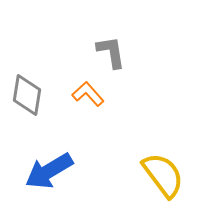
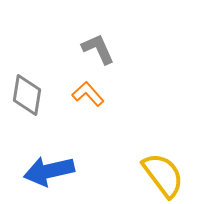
gray L-shape: moved 13 px left, 3 px up; rotated 15 degrees counterclockwise
blue arrow: rotated 18 degrees clockwise
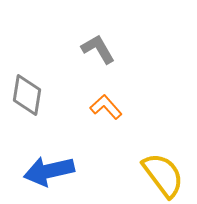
gray L-shape: rotated 6 degrees counterclockwise
orange L-shape: moved 18 px right, 13 px down
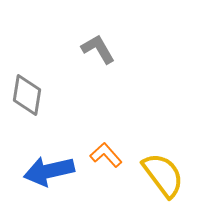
orange L-shape: moved 48 px down
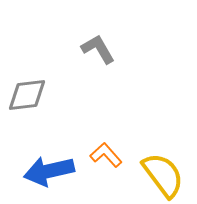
gray diamond: rotated 75 degrees clockwise
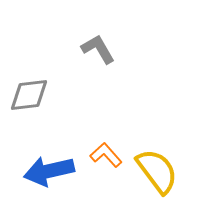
gray diamond: moved 2 px right
yellow semicircle: moved 6 px left, 4 px up
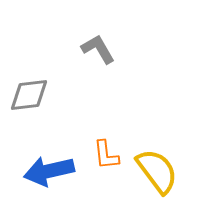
orange L-shape: rotated 144 degrees counterclockwise
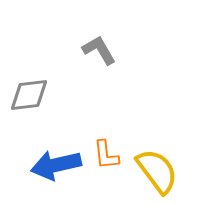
gray L-shape: moved 1 px right, 1 px down
blue arrow: moved 7 px right, 6 px up
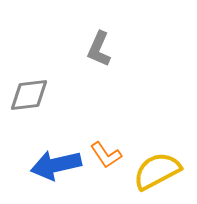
gray L-shape: moved 1 px up; rotated 126 degrees counterclockwise
orange L-shape: rotated 28 degrees counterclockwise
yellow semicircle: rotated 81 degrees counterclockwise
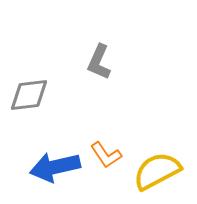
gray L-shape: moved 13 px down
blue arrow: moved 1 px left, 2 px down
